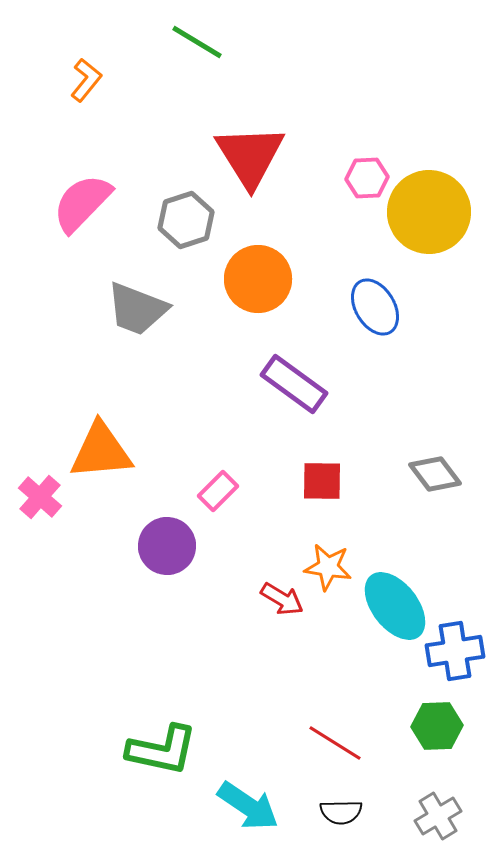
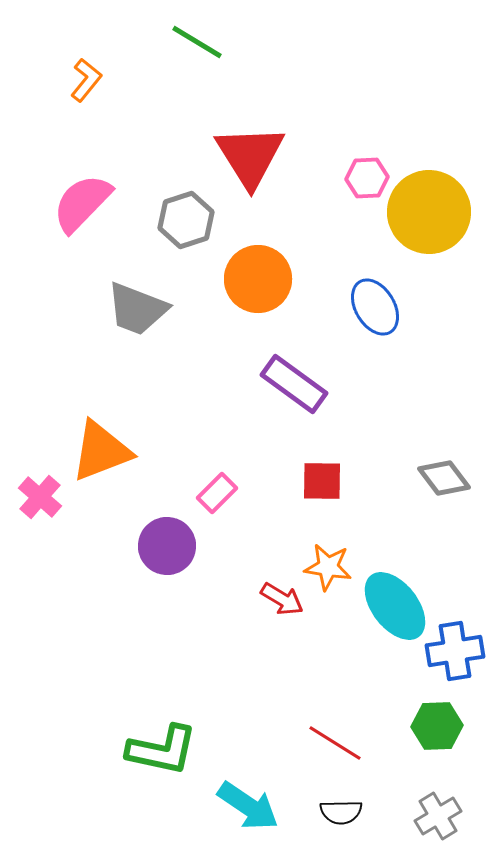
orange triangle: rotated 16 degrees counterclockwise
gray diamond: moved 9 px right, 4 px down
pink rectangle: moved 1 px left, 2 px down
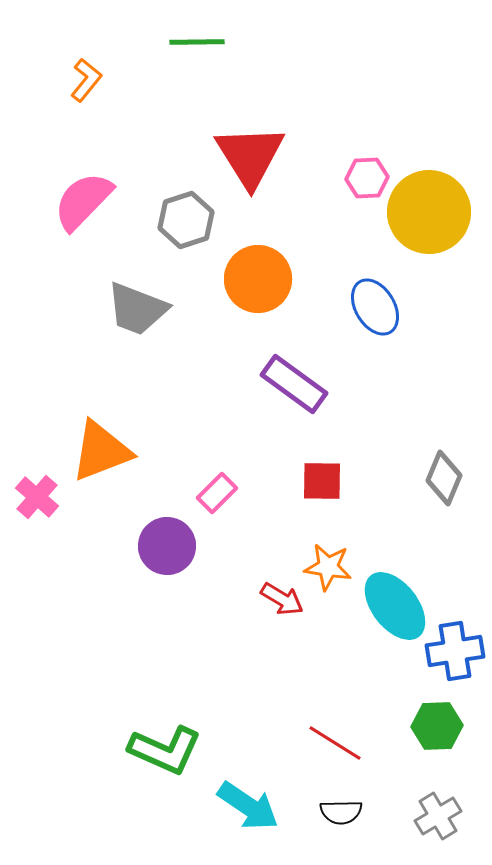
green line: rotated 32 degrees counterclockwise
pink semicircle: moved 1 px right, 2 px up
gray diamond: rotated 60 degrees clockwise
pink cross: moved 3 px left
green L-shape: moved 3 px right; rotated 12 degrees clockwise
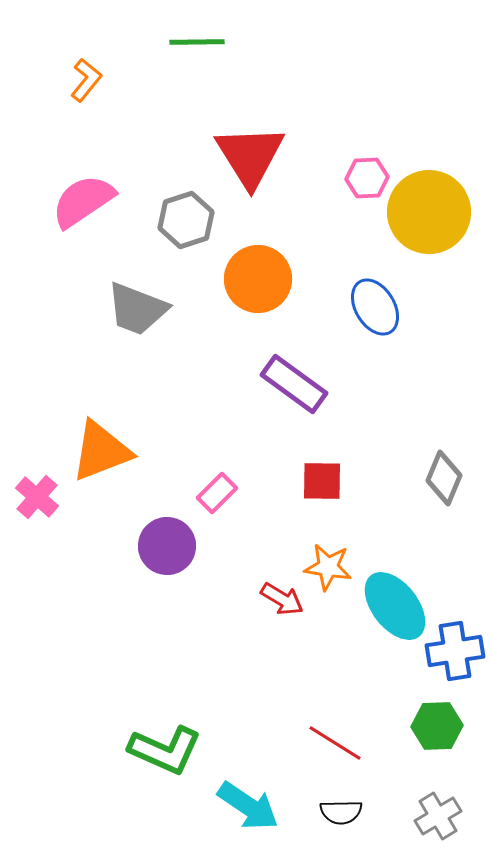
pink semicircle: rotated 12 degrees clockwise
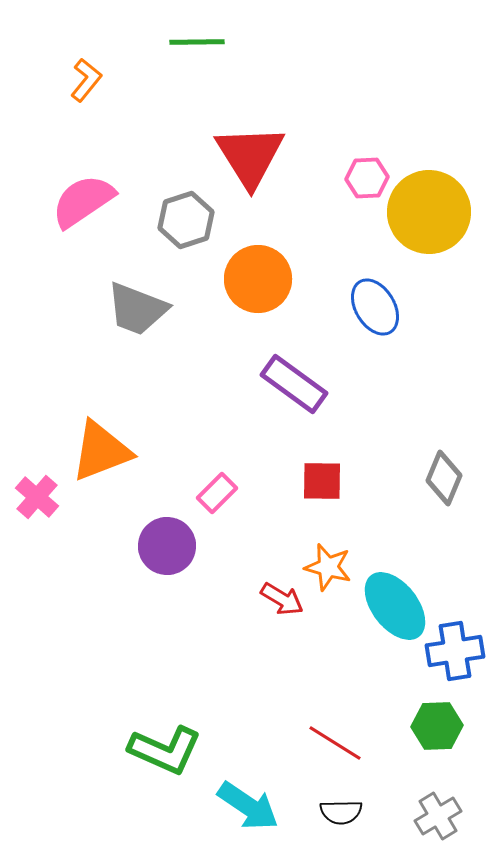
orange star: rotated 6 degrees clockwise
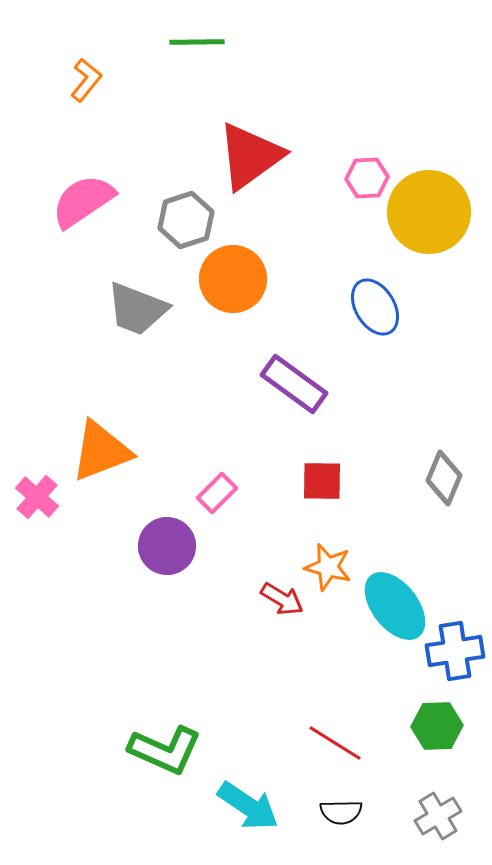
red triangle: rotated 26 degrees clockwise
orange circle: moved 25 px left
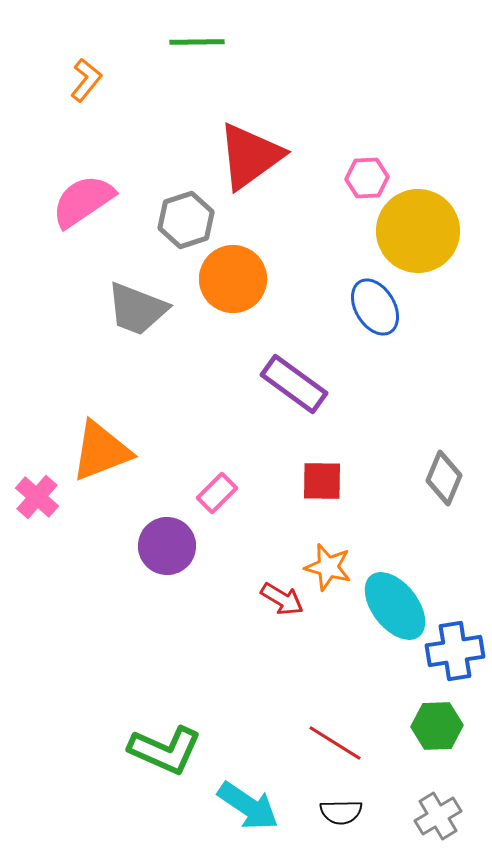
yellow circle: moved 11 px left, 19 px down
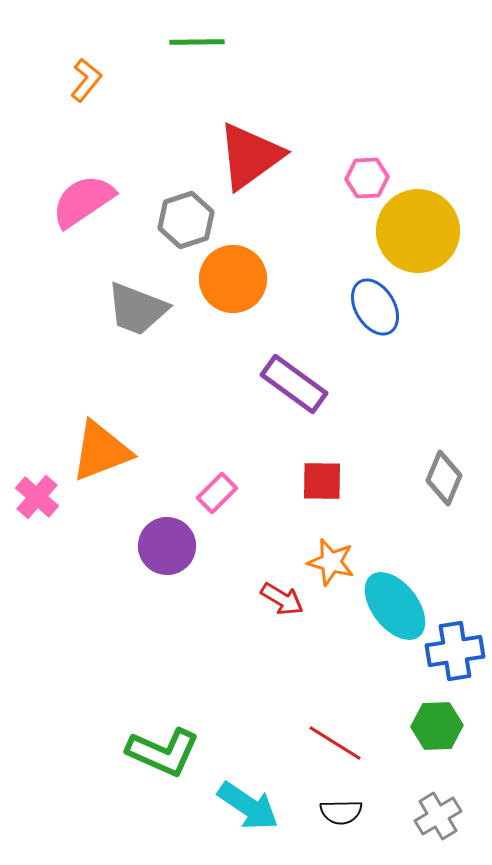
orange star: moved 3 px right, 5 px up
green L-shape: moved 2 px left, 2 px down
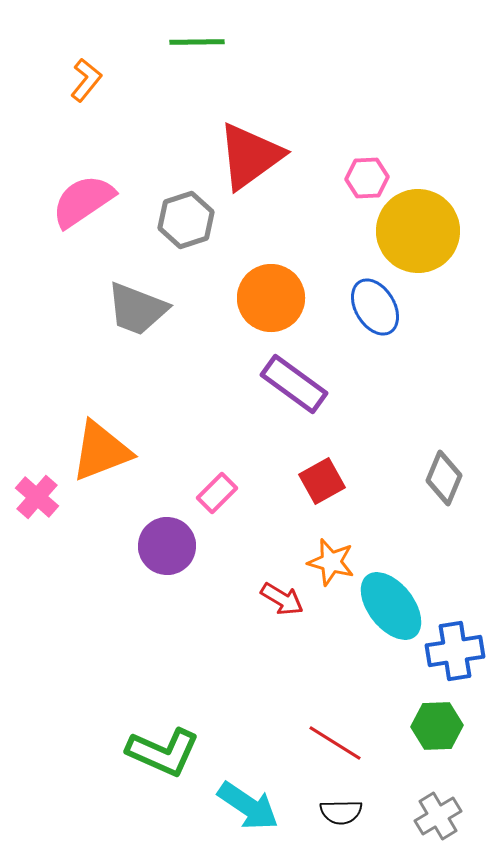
orange circle: moved 38 px right, 19 px down
red square: rotated 30 degrees counterclockwise
cyan ellipse: moved 4 px left
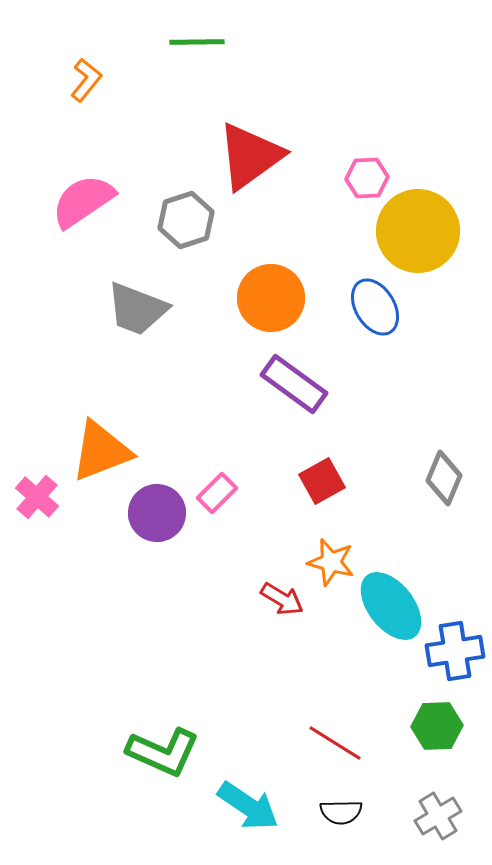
purple circle: moved 10 px left, 33 px up
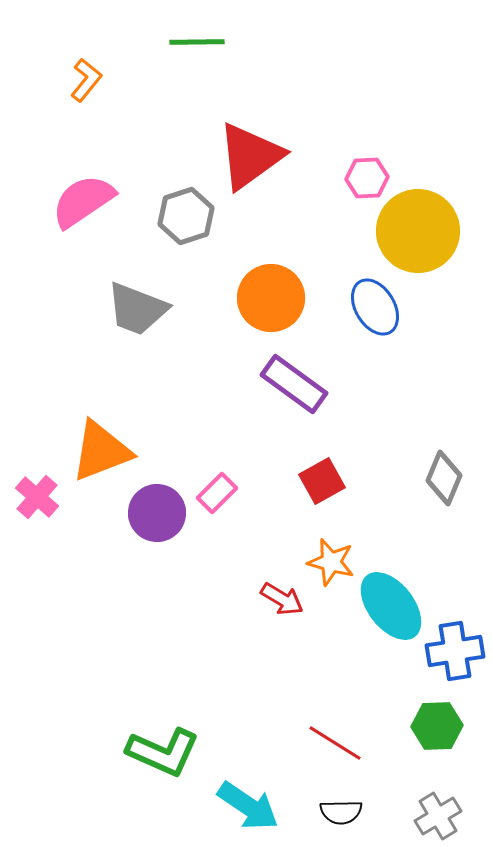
gray hexagon: moved 4 px up
